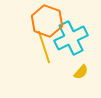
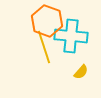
cyan cross: moved 2 px up; rotated 32 degrees clockwise
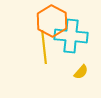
orange hexagon: moved 5 px right; rotated 8 degrees clockwise
yellow line: rotated 12 degrees clockwise
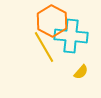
yellow line: rotated 24 degrees counterclockwise
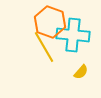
orange hexagon: moved 2 px left, 1 px down; rotated 8 degrees counterclockwise
cyan cross: moved 2 px right, 1 px up
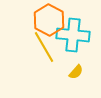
orange hexagon: moved 1 px left, 2 px up; rotated 8 degrees clockwise
yellow semicircle: moved 5 px left
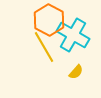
cyan cross: rotated 24 degrees clockwise
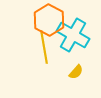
yellow line: rotated 20 degrees clockwise
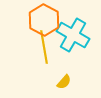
orange hexagon: moved 5 px left
yellow semicircle: moved 12 px left, 10 px down
